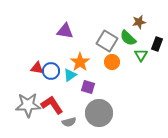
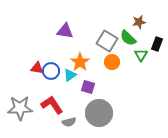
gray star: moved 8 px left, 3 px down
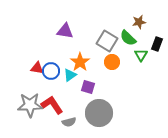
gray star: moved 10 px right, 3 px up
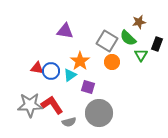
orange star: moved 1 px up
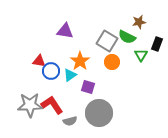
green semicircle: moved 1 px left, 1 px up; rotated 18 degrees counterclockwise
red triangle: moved 2 px right, 7 px up
gray semicircle: moved 1 px right, 1 px up
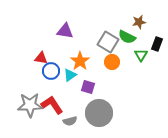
gray square: moved 1 px right, 1 px down
red triangle: moved 2 px right, 3 px up
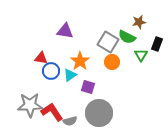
red L-shape: moved 7 px down
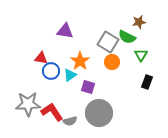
black rectangle: moved 10 px left, 38 px down
gray star: moved 2 px left, 1 px up
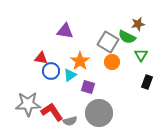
brown star: moved 1 px left, 2 px down
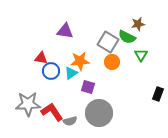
orange star: rotated 30 degrees clockwise
cyan triangle: moved 1 px right, 2 px up
black rectangle: moved 11 px right, 12 px down
